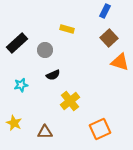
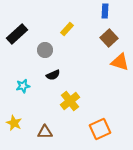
blue rectangle: rotated 24 degrees counterclockwise
yellow rectangle: rotated 64 degrees counterclockwise
black rectangle: moved 9 px up
cyan star: moved 2 px right, 1 px down
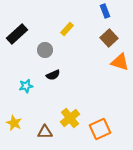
blue rectangle: rotated 24 degrees counterclockwise
cyan star: moved 3 px right
yellow cross: moved 17 px down
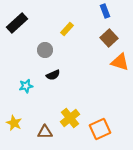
black rectangle: moved 11 px up
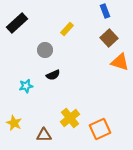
brown triangle: moved 1 px left, 3 px down
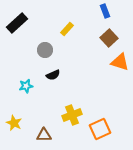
yellow cross: moved 2 px right, 3 px up; rotated 18 degrees clockwise
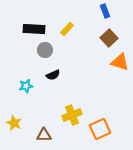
black rectangle: moved 17 px right, 6 px down; rotated 45 degrees clockwise
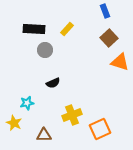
black semicircle: moved 8 px down
cyan star: moved 1 px right, 17 px down
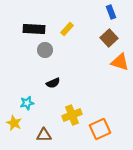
blue rectangle: moved 6 px right, 1 px down
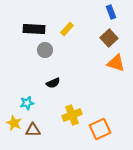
orange triangle: moved 4 px left, 1 px down
brown triangle: moved 11 px left, 5 px up
